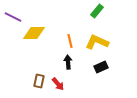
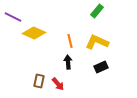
yellow diamond: rotated 25 degrees clockwise
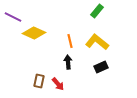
yellow L-shape: rotated 15 degrees clockwise
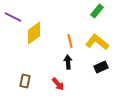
yellow diamond: rotated 60 degrees counterclockwise
brown rectangle: moved 14 px left
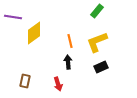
purple line: rotated 18 degrees counterclockwise
yellow L-shape: rotated 60 degrees counterclockwise
red arrow: rotated 24 degrees clockwise
